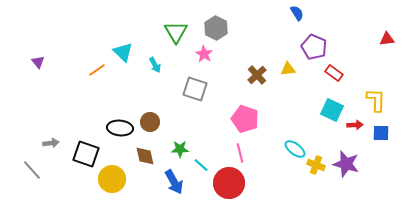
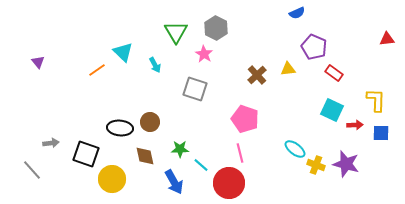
blue semicircle: rotated 98 degrees clockwise
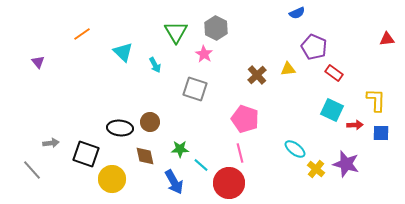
orange line: moved 15 px left, 36 px up
yellow cross: moved 4 px down; rotated 18 degrees clockwise
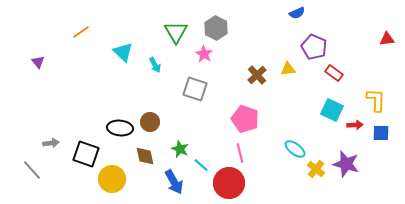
orange line: moved 1 px left, 2 px up
green star: rotated 24 degrees clockwise
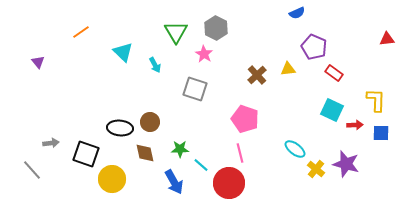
green star: rotated 24 degrees counterclockwise
brown diamond: moved 3 px up
